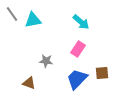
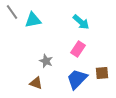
gray line: moved 2 px up
gray star: rotated 16 degrees clockwise
brown triangle: moved 7 px right
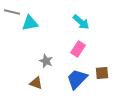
gray line: rotated 42 degrees counterclockwise
cyan triangle: moved 3 px left, 3 px down
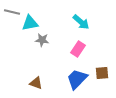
gray star: moved 4 px left, 21 px up; rotated 16 degrees counterclockwise
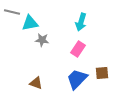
cyan arrow: rotated 66 degrees clockwise
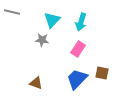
cyan triangle: moved 22 px right, 3 px up; rotated 36 degrees counterclockwise
brown square: rotated 16 degrees clockwise
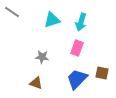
gray line: rotated 21 degrees clockwise
cyan triangle: rotated 30 degrees clockwise
gray star: moved 17 px down
pink rectangle: moved 1 px left, 1 px up; rotated 14 degrees counterclockwise
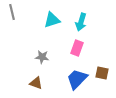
gray line: rotated 42 degrees clockwise
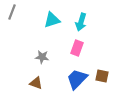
gray line: rotated 35 degrees clockwise
brown square: moved 3 px down
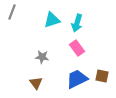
cyan arrow: moved 4 px left, 1 px down
pink rectangle: rotated 56 degrees counterclockwise
blue trapezoid: rotated 20 degrees clockwise
brown triangle: rotated 32 degrees clockwise
